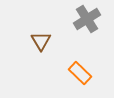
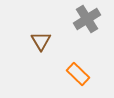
orange rectangle: moved 2 px left, 1 px down
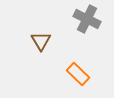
gray cross: rotated 32 degrees counterclockwise
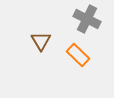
orange rectangle: moved 19 px up
